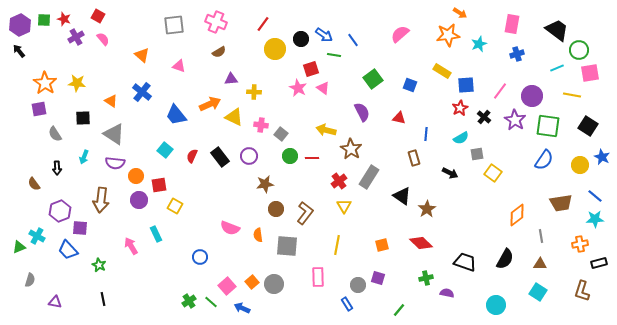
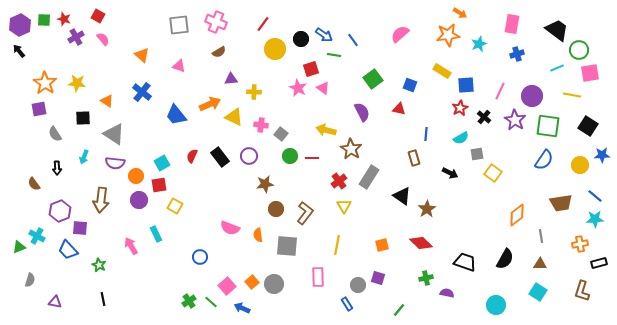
gray square at (174, 25): moved 5 px right
pink line at (500, 91): rotated 12 degrees counterclockwise
orange triangle at (111, 101): moved 4 px left
red triangle at (399, 118): moved 9 px up
cyan square at (165, 150): moved 3 px left, 13 px down; rotated 21 degrees clockwise
blue star at (602, 157): moved 2 px up; rotated 28 degrees counterclockwise
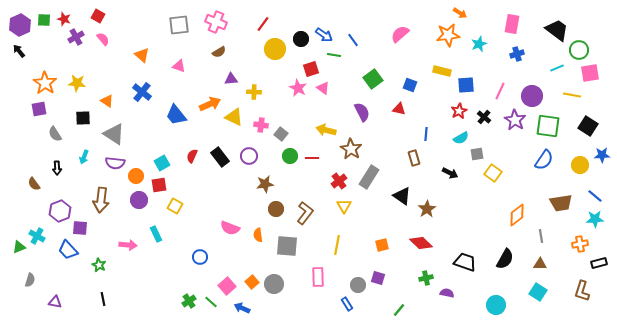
yellow rectangle at (442, 71): rotated 18 degrees counterclockwise
red star at (460, 108): moved 1 px left, 3 px down
pink arrow at (131, 246): moved 3 px left, 1 px up; rotated 126 degrees clockwise
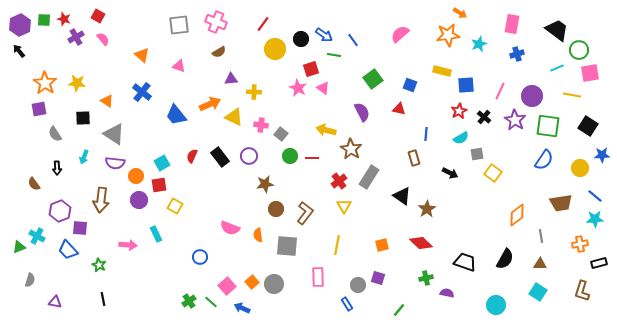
yellow circle at (580, 165): moved 3 px down
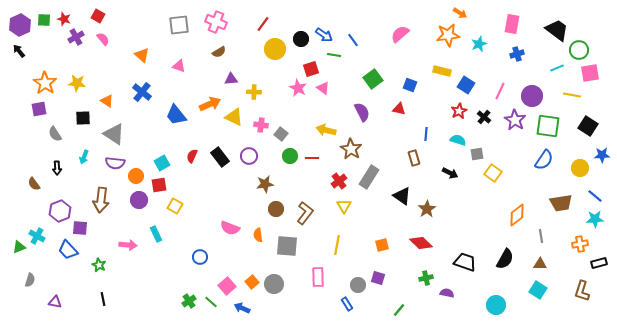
blue square at (466, 85): rotated 36 degrees clockwise
cyan semicircle at (461, 138): moved 3 px left, 2 px down; rotated 133 degrees counterclockwise
cyan square at (538, 292): moved 2 px up
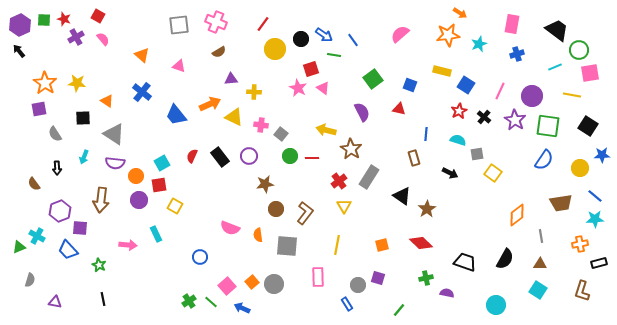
cyan line at (557, 68): moved 2 px left, 1 px up
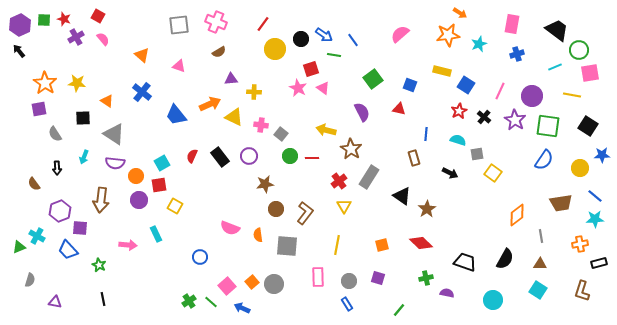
gray circle at (358, 285): moved 9 px left, 4 px up
cyan circle at (496, 305): moved 3 px left, 5 px up
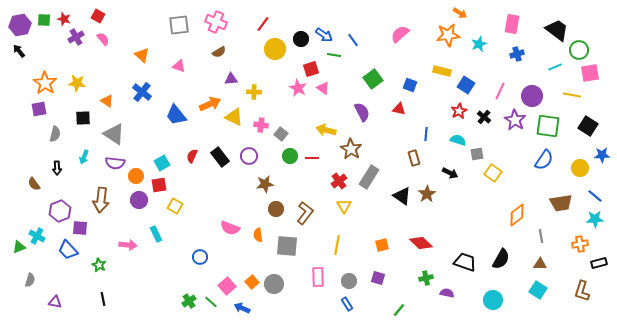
purple hexagon at (20, 25): rotated 15 degrees clockwise
gray semicircle at (55, 134): rotated 133 degrees counterclockwise
brown star at (427, 209): moved 15 px up
black semicircle at (505, 259): moved 4 px left
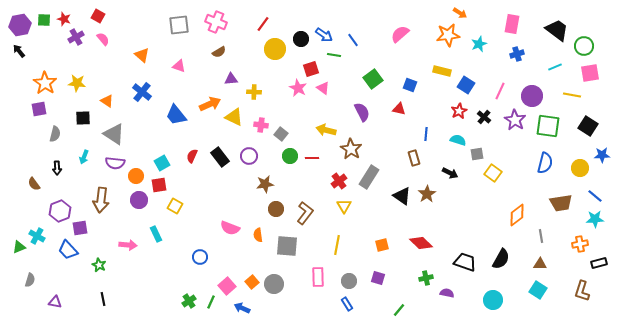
green circle at (579, 50): moved 5 px right, 4 px up
blue semicircle at (544, 160): moved 1 px right, 3 px down; rotated 20 degrees counterclockwise
purple square at (80, 228): rotated 14 degrees counterclockwise
green line at (211, 302): rotated 72 degrees clockwise
